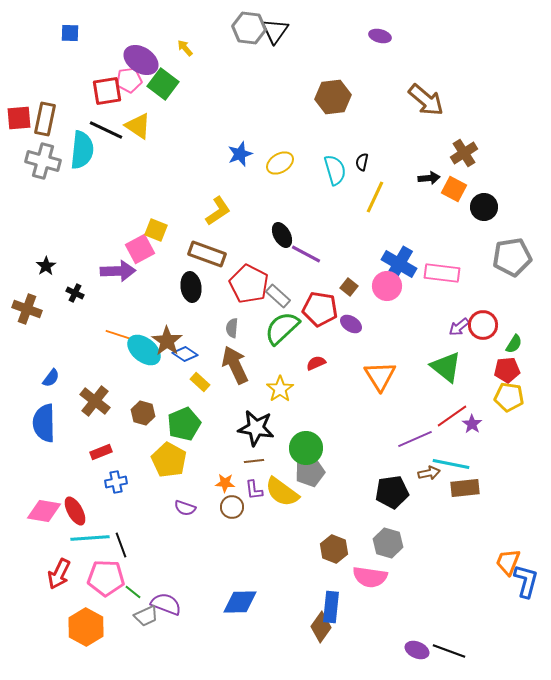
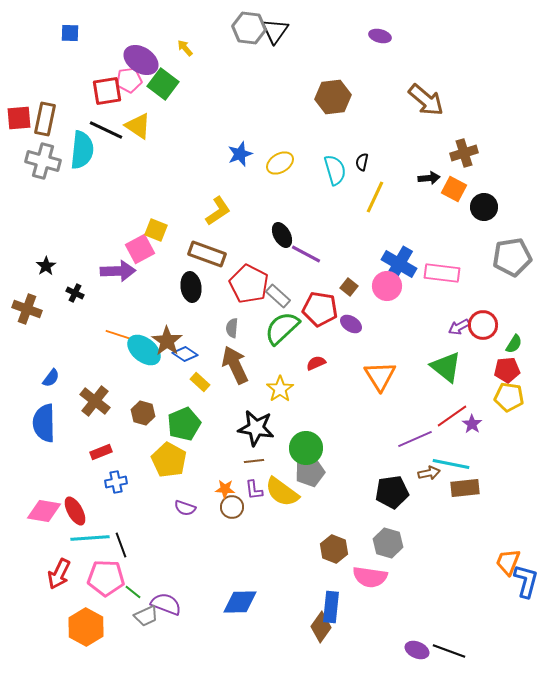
brown cross at (464, 153): rotated 16 degrees clockwise
purple arrow at (459, 327): rotated 10 degrees clockwise
orange star at (225, 483): moved 6 px down
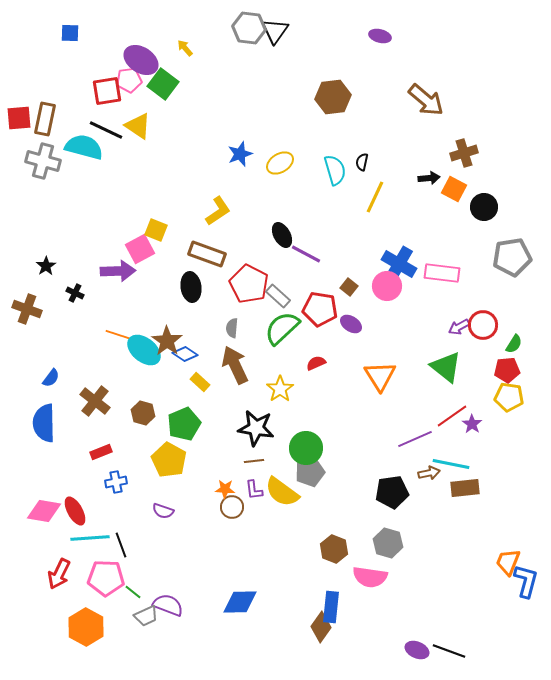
cyan semicircle at (82, 150): moved 2 px right, 3 px up; rotated 81 degrees counterclockwise
purple semicircle at (185, 508): moved 22 px left, 3 px down
purple semicircle at (166, 604): moved 2 px right, 1 px down
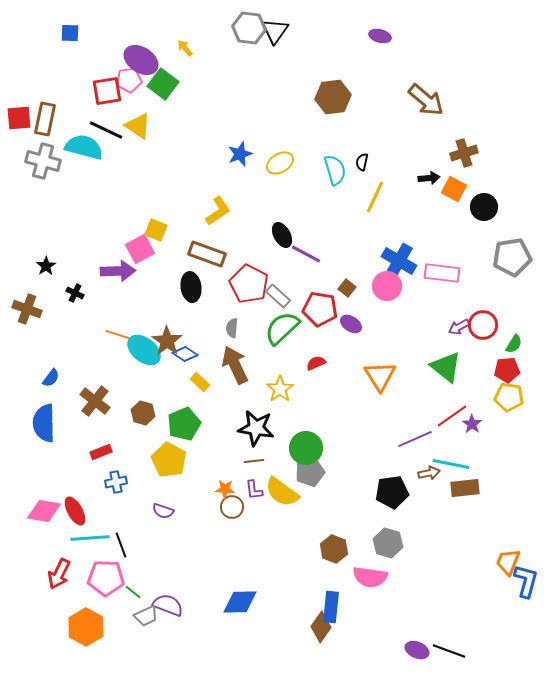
blue cross at (399, 264): moved 3 px up
brown square at (349, 287): moved 2 px left, 1 px down
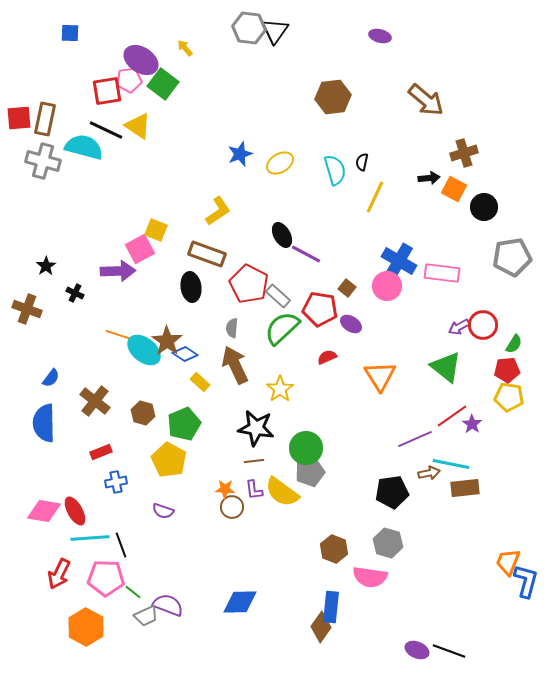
red semicircle at (316, 363): moved 11 px right, 6 px up
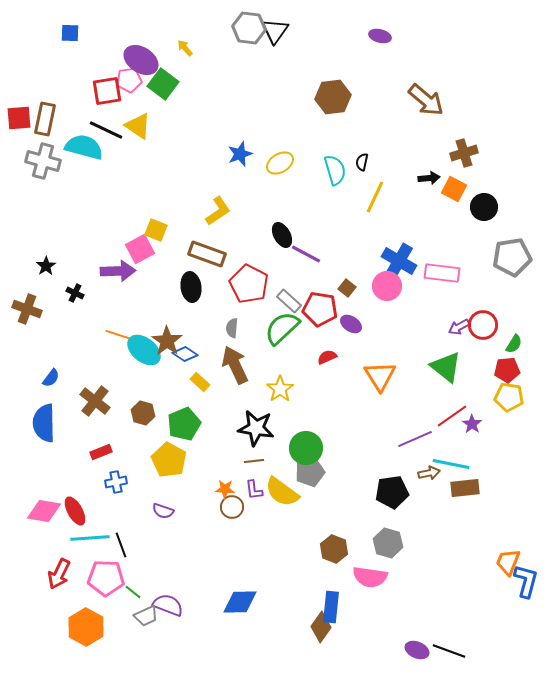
gray rectangle at (278, 296): moved 11 px right, 5 px down
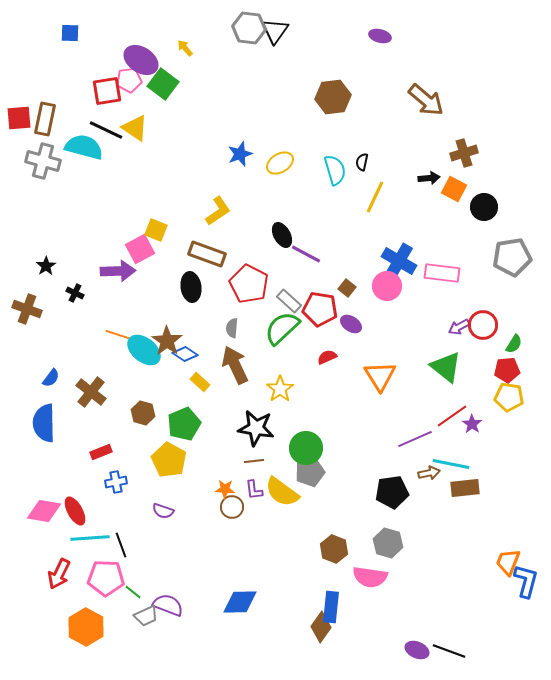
yellow triangle at (138, 126): moved 3 px left, 2 px down
brown cross at (95, 401): moved 4 px left, 9 px up
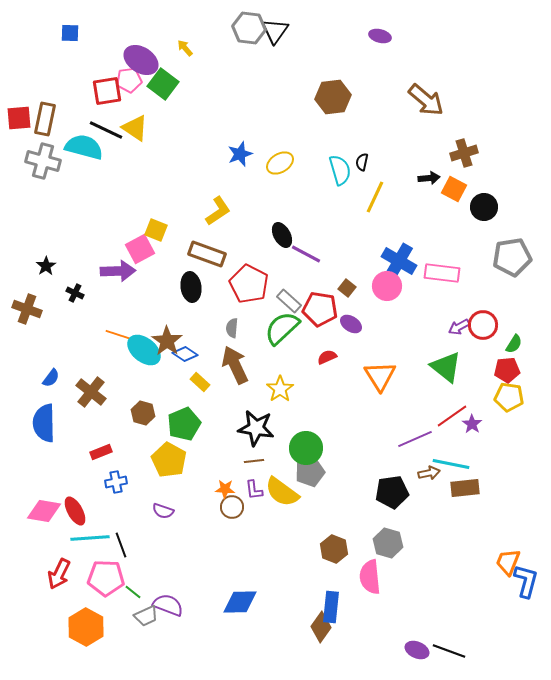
cyan semicircle at (335, 170): moved 5 px right
pink semicircle at (370, 577): rotated 76 degrees clockwise
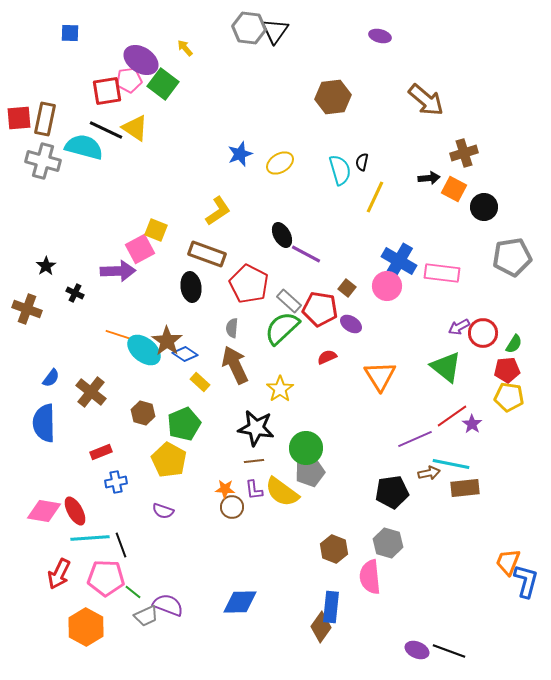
red circle at (483, 325): moved 8 px down
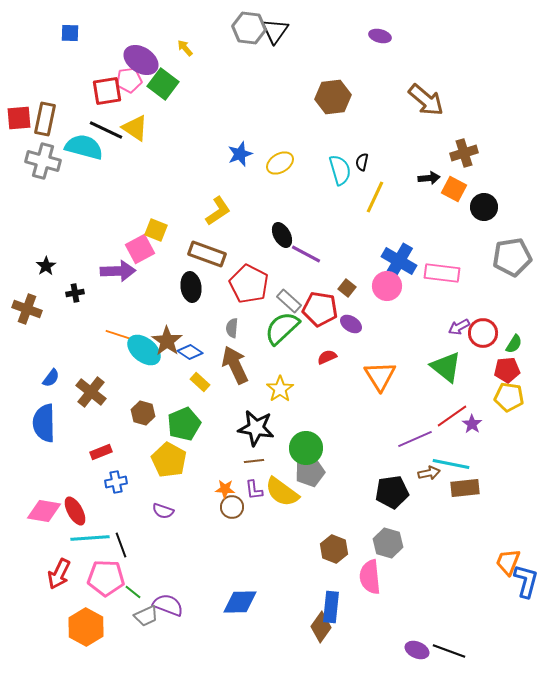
black cross at (75, 293): rotated 36 degrees counterclockwise
blue diamond at (185, 354): moved 5 px right, 2 px up
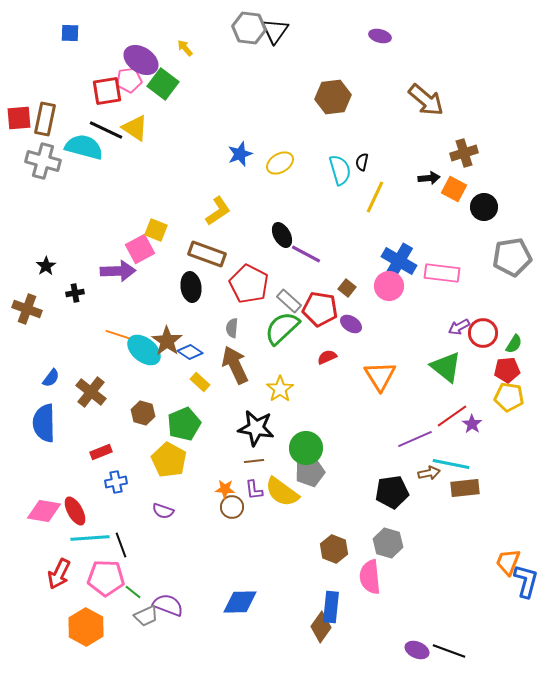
pink circle at (387, 286): moved 2 px right
